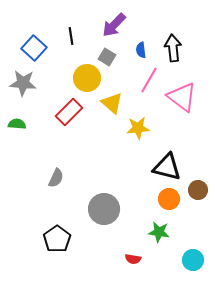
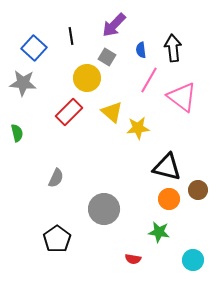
yellow triangle: moved 9 px down
green semicircle: moved 9 px down; rotated 72 degrees clockwise
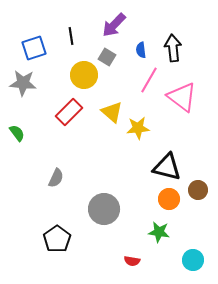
blue square: rotated 30 degrees clockwise
yellow circle: moved 3 px left, 3 px up
green semicircle: rotated 24 degrees counterclockwise
red semicircle: moved 1 px left, 2 px down
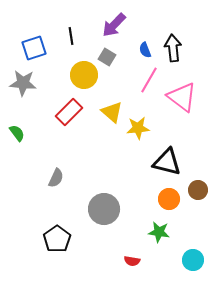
blue semicircle: moved 4 px right; rotated 14 degrees counterclockwise
black triangle: moved 5 px up
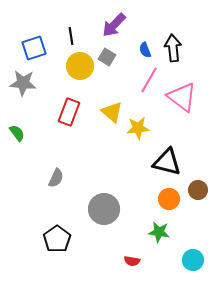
yellow circle: moved 4 px left, 9 px up
red rectangle: rotated 24 degrees counterclockwise
